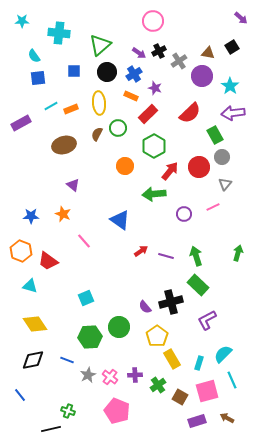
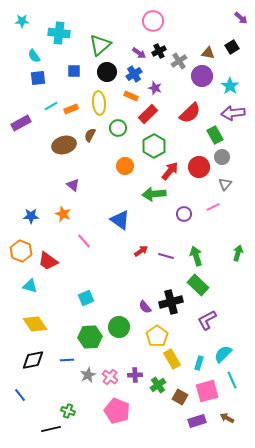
brown semicircle at (97, 134): moved 7 px left, 1 px down
blue line at (67, 360): rotated 24 degrees counterclockwise
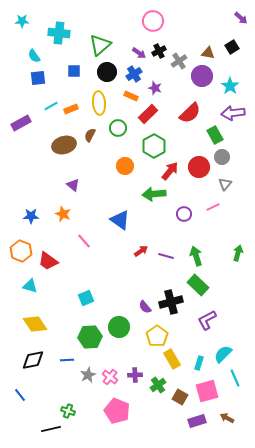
cyan line at (232, 380): moved 3 px right, 2 px up
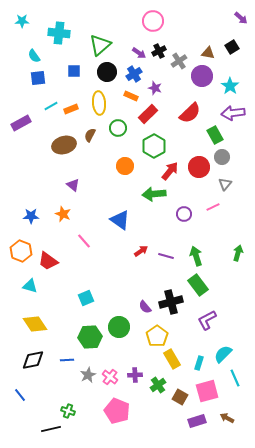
green rectangle at (198, 285): rotated 10 degrees clockwise
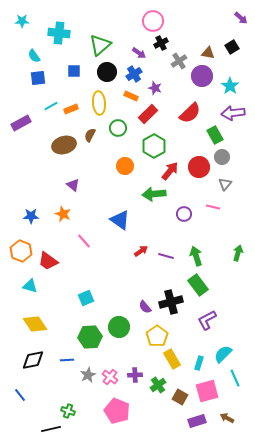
black cross at (159, 51): moved 2 px right, 8 px up
pink line at (213, 207): rotated 40 degrees clockwise
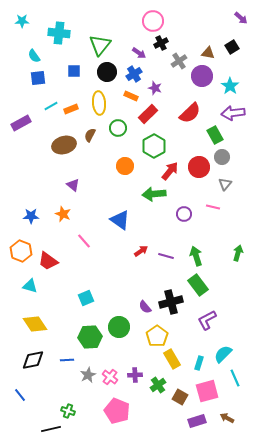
green triangle at (100, 45): rotated 10 degrees counterclockwise
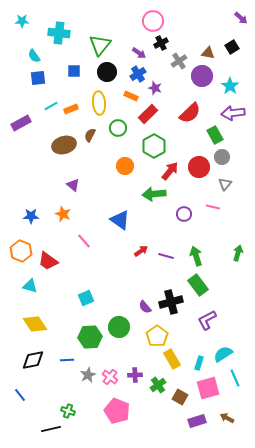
blue cross at (134, 74): moved 4 px right
cyan semicircle at (223, 354): rotated 12 degrees clockwise
pink square at (207, 391): moved 1 px right, 3 px up
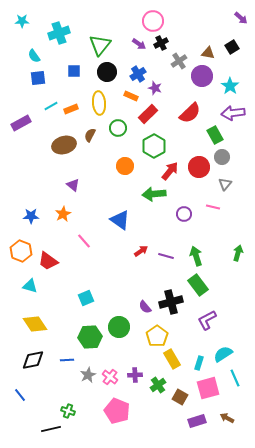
cyan cross at (59, 33): rotated 25 degrees counterclockwise
purple arrow at (139, 53): moved 9 px up
orange star at (63, 214): rotated 21 degrees clockwise
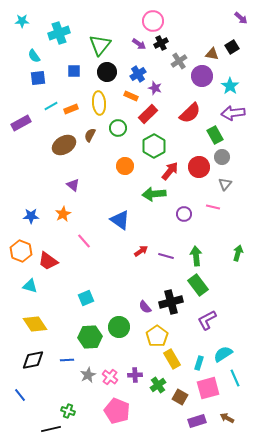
brown triangle at (208, 53): moved 4 px right, 1 px down
brown ellipse at (64, 145): rotated 15 degrees counterclockwise
green arrow at (196, 256): rotated 12 degrees clockwise
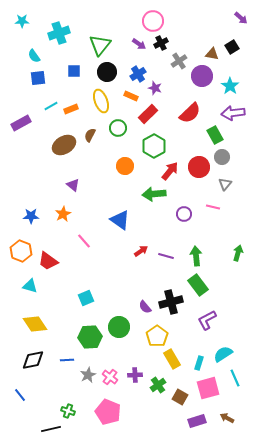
yellow ellipse at (99, 103): moved 2 px right, 2 px up; rotated 15 degrees counterclockwise
pink pentagon at (117, 411): moved 9 px left, 1 px down
